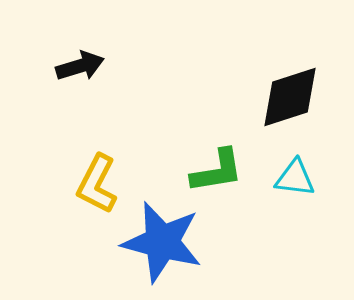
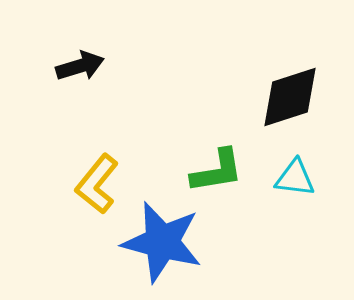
yellow L-shape: rotated 12 degrees clockwise
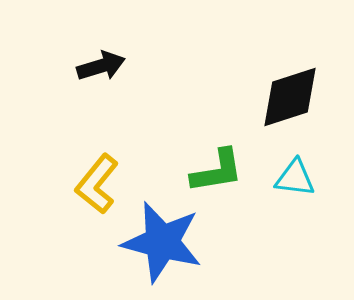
black arrow: moved 21 px right
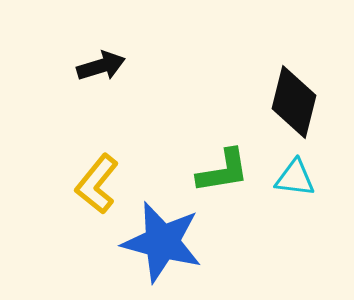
black diamond: moved 4 px right, 5 px down; rotated 58 degrees counterclockwise
green L-shape: moved 6 px right
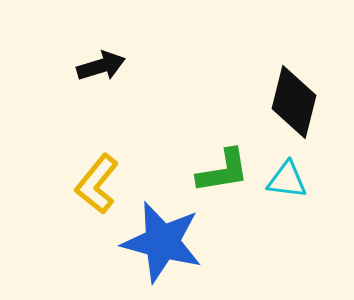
cyan triangle: moved 8 px left, 2 px down
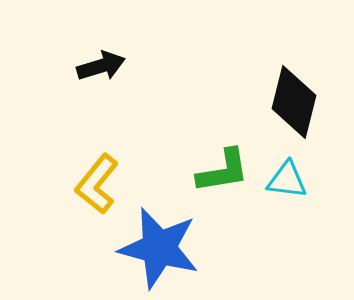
blue star: moved 3 px left, 6 px down
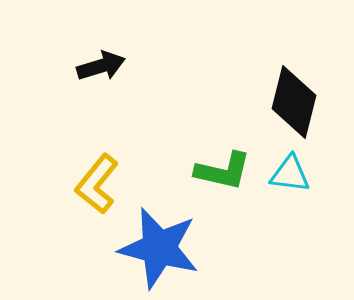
green L-shape: rotated 22 degrees clockwise
cyan triangle: moved 3 px right, 6 px up
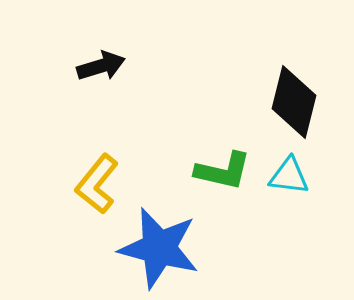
cyan triangle: moved 1 px left, 2 px down
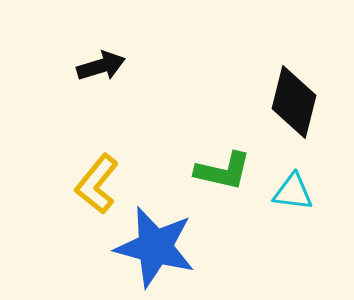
cyan triangle: moved 4 px right, 16 px down
blue star: moved 4 px left, 1 px up
